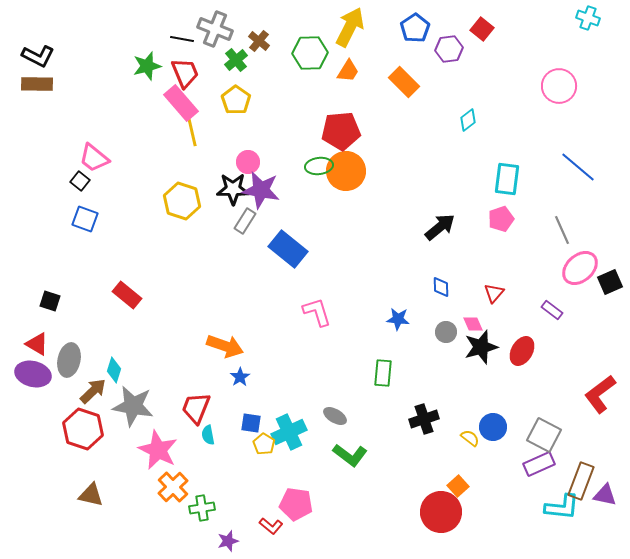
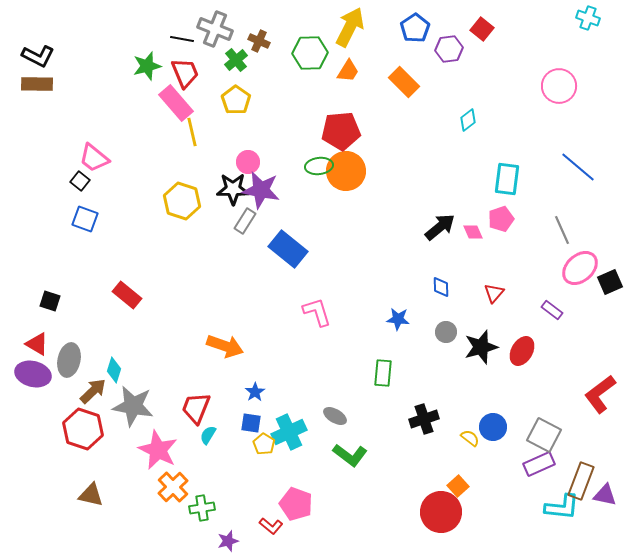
brown cross at (259, 41): rotated 15 degrees counterclockwise
pink rectangle at (181, 103): moved 5 px left
pink diamond at (473, 324): moved 92 px up
blue star at (240, 377): moved 15 px right, 15 px down
cyan semicircle at (208, 435): rotated 42 degrees clockwise
pink pentagon at (296, 504): rotated 12 degrees clockwise
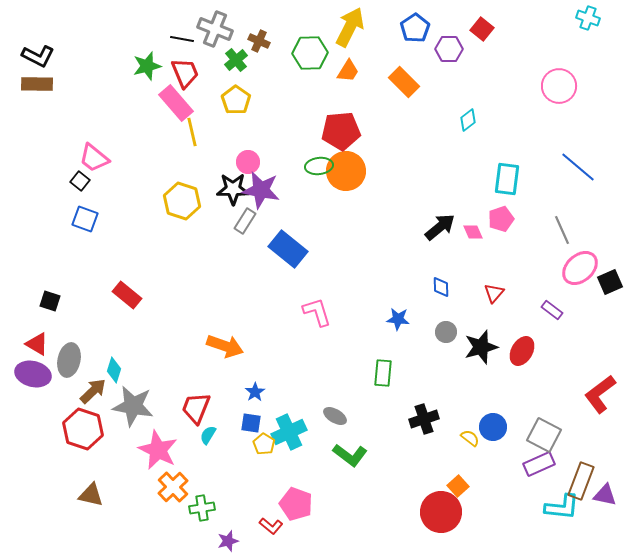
purple hexagon at (449, 49): rotated 8 degrees clockwise
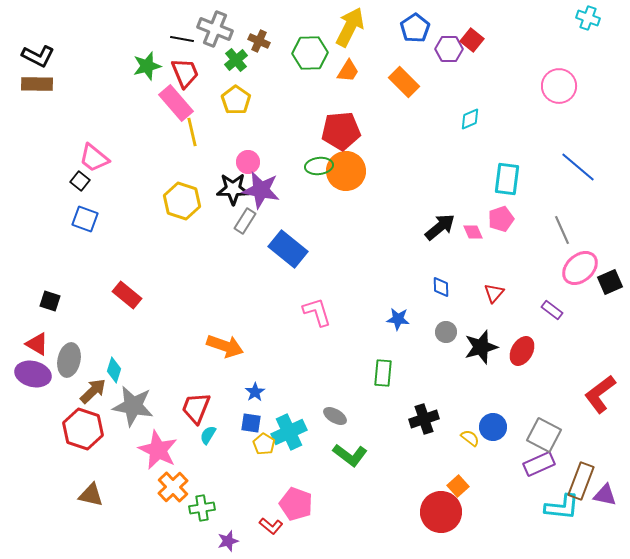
red square at (482, 29): moved 10 px left, 11 px down
cyan diamond at (468, 120): moved 2 px right, 1 px up; rotated 15 degrees clockwise
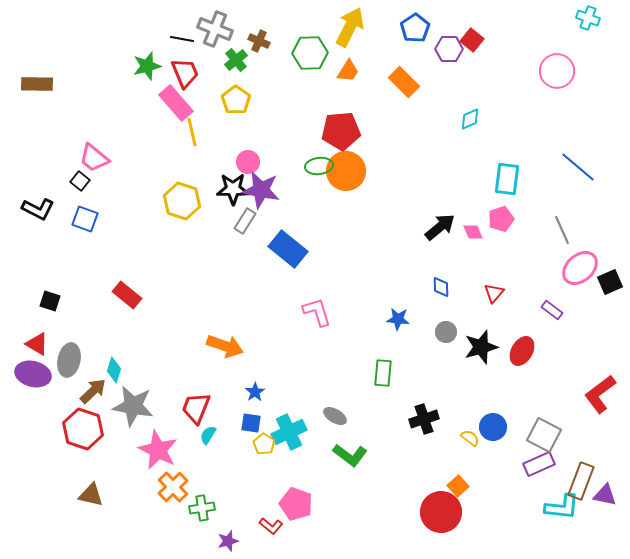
black L-shape at (38, 56): moved 153 px down
pink circle at (559, 86): moved 2 px left, 15 px up
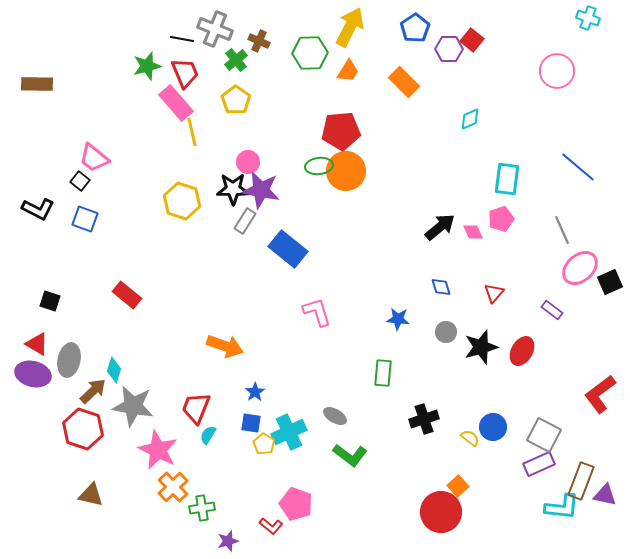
blue diamond at (441, 287): rotated 15 degrees counterclockwise
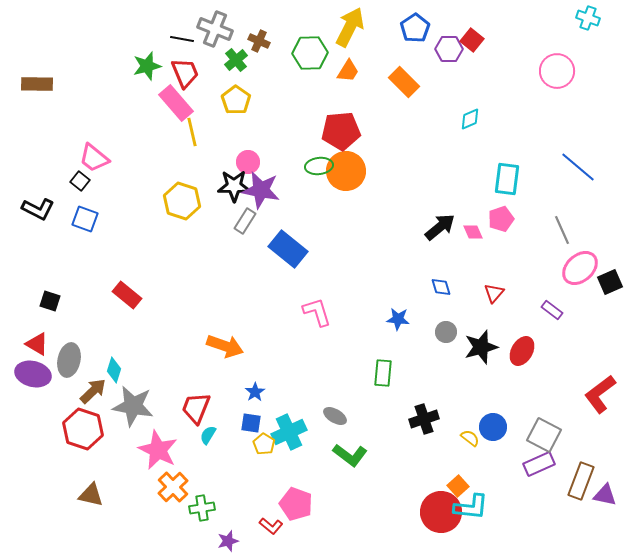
black star at (233, 189): moved 1 px right, 3 px up
cyan L-shape at (562, 507): moved 91 px left
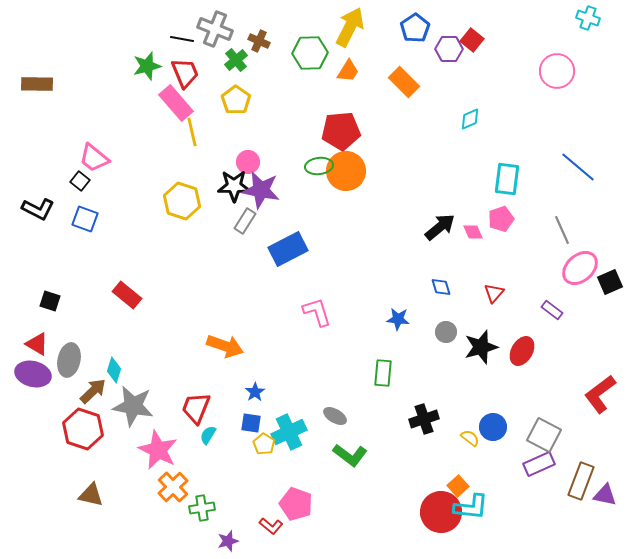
blue rectangle at (288, 249): rotated 66 degrees counterclockwise
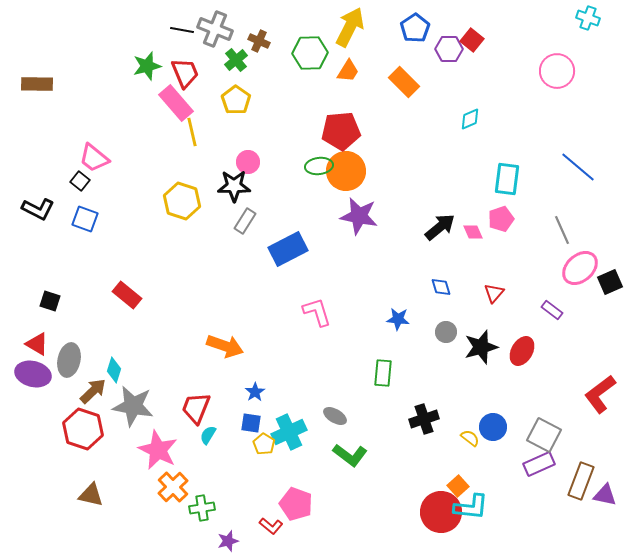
black line at (182, 39): moved 9 px up
purple star at (261, 190): moved 98 px right, 26 px down
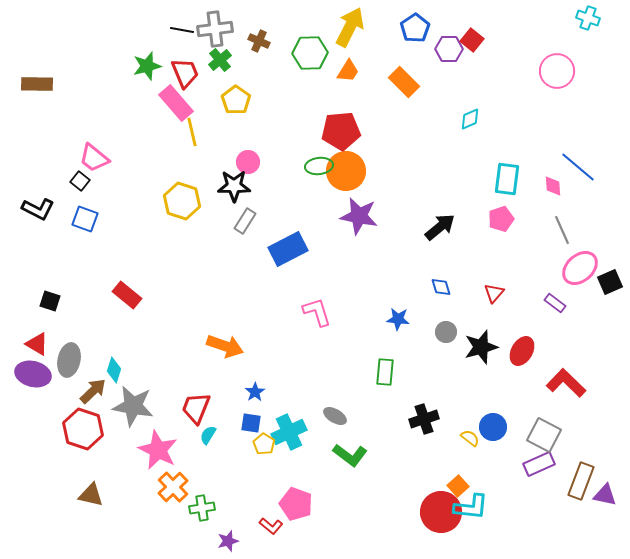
gray cross at (215, 29): rotated 28 degrees counterclockwise
green cross at (236, 60): moved 16 px left
pink diamond at (473, 232): moved 80 px right, 46 px up; rotated 20 degrees clockwise
purple rectangle at (552, 310): moved 3 px right, 7 px up
green rectangle at (383, 373): moved 2 px right, 1 px up
red L-shape at (600, 394): moved 34 px left, 11 px up; rotated 81 degrees clockwise
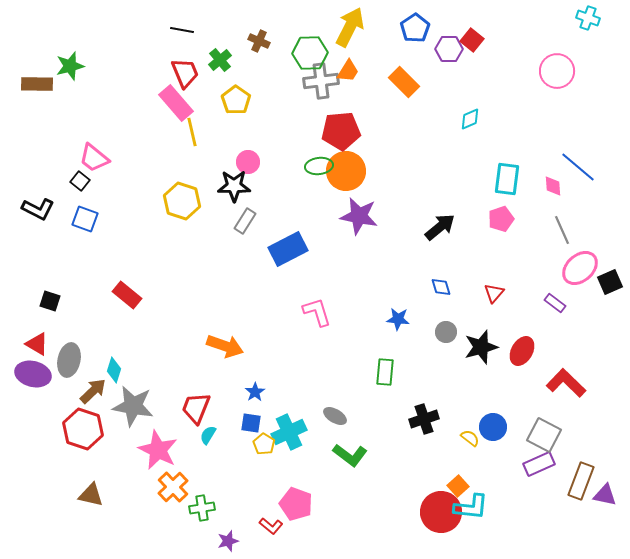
gray cross at (215, 29): moved 106 px right, 52 px down
green star at (147, 66): moved 77 px left
